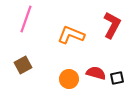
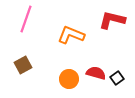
red L-shape: moved 5 px up; rotated 104 degrees counterclockwise
black square: rotated 24 degrees counterclockwise
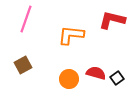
orange L-shape: rotated 16 degrees counterclockwise
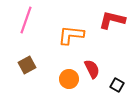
pink line: moved 1 px down
brown square: moved 4 px right
red semicircle: moved 4 px left, 4 px up; rotated 48 degrees clockwise
black square: moved 7 px down; rotated 24 degrees counterclockwise
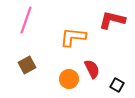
orange L-shape: moved 2 px right, 2 px down
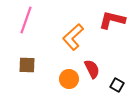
orange L-shape: rotated 48 degrees counterclockwise
brown square: rotated 30 degrees clockwise
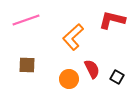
pink line: rotated 52 degrees clockwise
black square: moved 8 px up
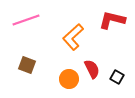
brown square: rotated 18 degrees clockwise
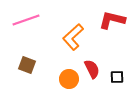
black square: rotated 32 degrees counterclockwise
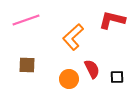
brown square: rotated 18 degrees counterclockwise
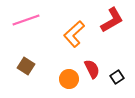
red L-shape: rotated 136 degrees clockwise
orange L-shape: moved 1 px right, 3 px up
brown square: moved 1 px left, 1 px down; rotated 30 degrees clockwise
black square: rotated 32 degrees counterclockwise
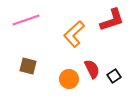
red L-shape: rotated 12 degrees clockwise
brown square: moved 2 px right; rotated 18 degrees counterclockwise
black square: moved 3 px left, 1 px up
